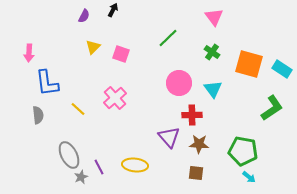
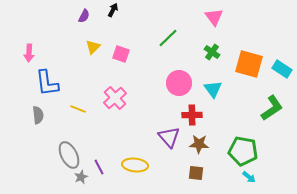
yellow line: rotated 21 degrees counterclockwise
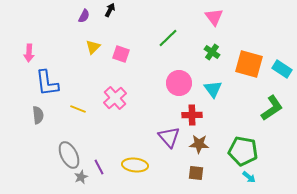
black arrow: moved 3 px left
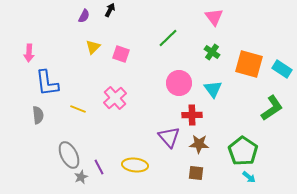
green pentagon: rotated 24 degrees clockwise
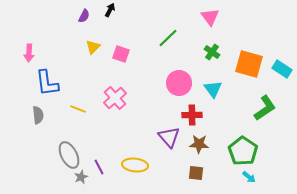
pink triangle: moved 4 px left
green L-shape: moved 7 px left
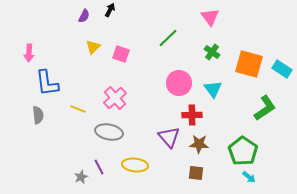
gray ellipse: moved 40 px right, 23 px up; rotated 52 degrees counterclockwise
